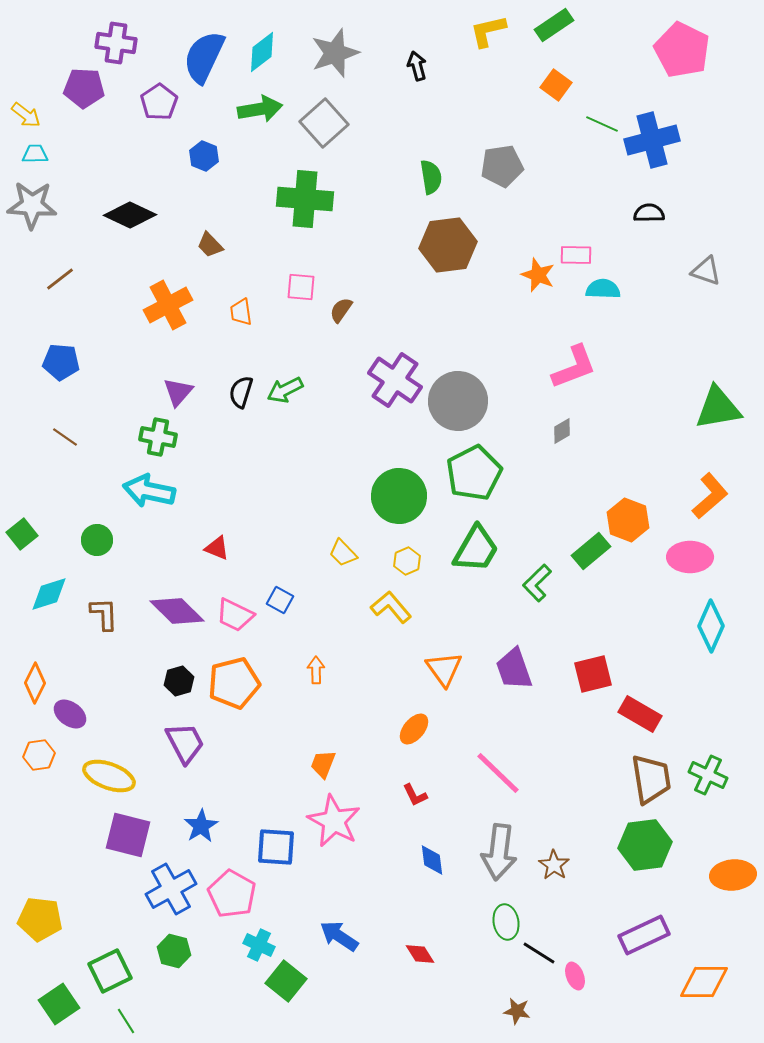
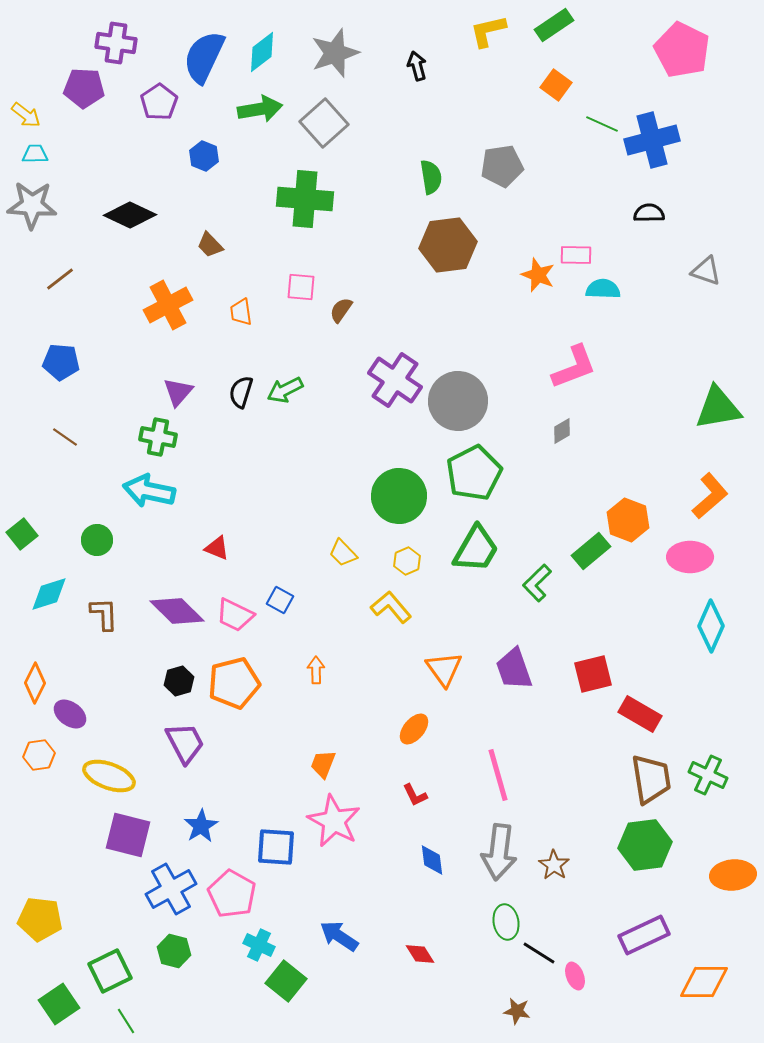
pink line at (498, 773): moved 2 px down; rotated 30 degrees clockwise
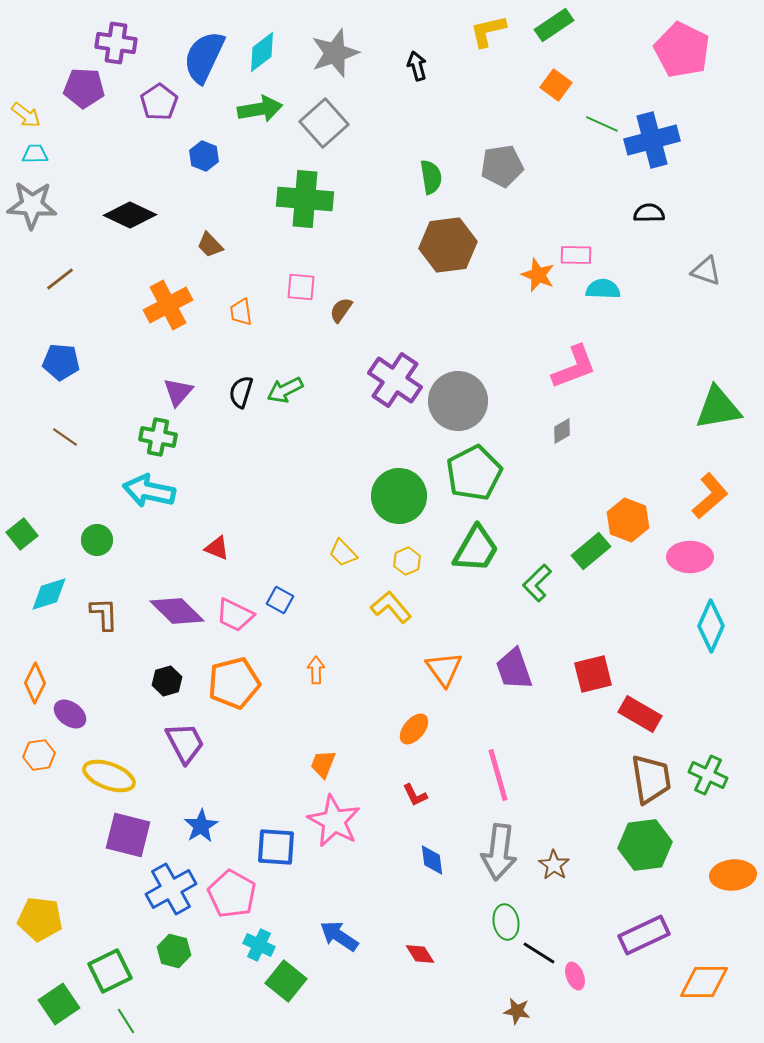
black hexagon at (179, 681): moved 12 px left
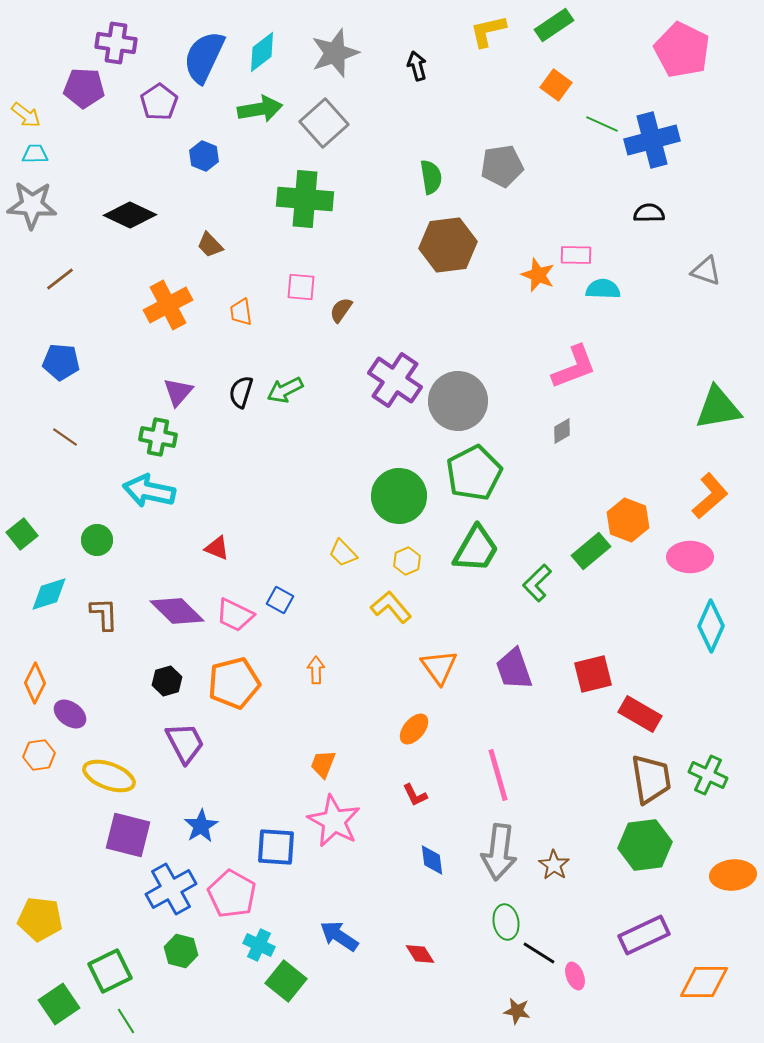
orange triangle at (444, 669): moved 5 px left, 2 px up
green hexagon at (174, 951): moved 7 px right
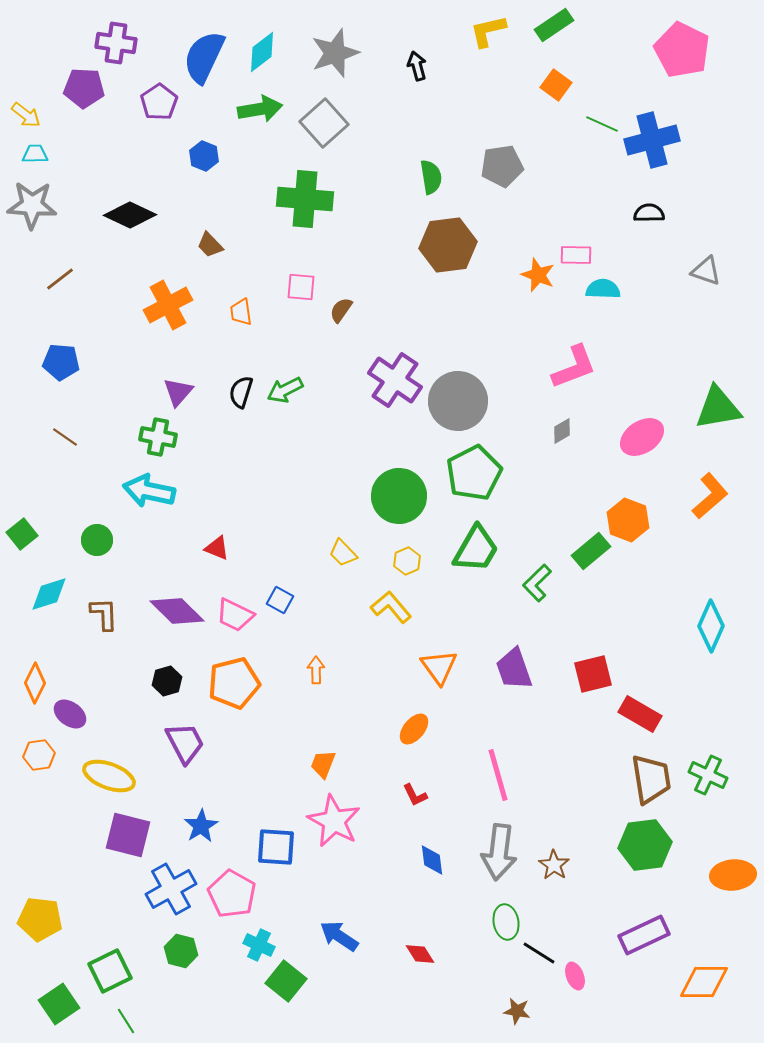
pink ellipse at (690, 557): moved 48 px left, 120 px up; rotated 33 degrees counterclockwise
